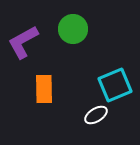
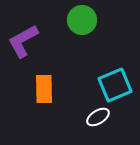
green circle: moved 9 px right, 9 px up
purple L-shape: moved 1 px up
white ellipse: moved 2 px right, 2 px down
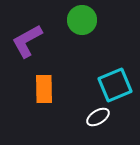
purple L-shape: moved 4 px right
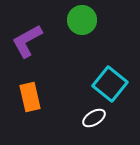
cyan square: moved 5 px left, 1 px up; rotated 28 degrees counterclockwise
orange rectangle: moved 14 px left, 8 px down; rotated 12 degrees counterclockwise
white ellipse: moved 4 px left, 1 px down
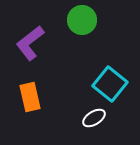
purple L-shape: moved 3 px right, 2 px down; rotated 9 degrees counterclockwise
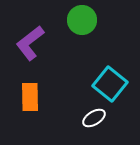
orange rectangle: rotated 12 degrees clockwise
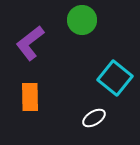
cyan square: moved 5 px right, 6 px up
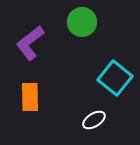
green circle: moved 2 px down
white ellipse: moved 2 px down
